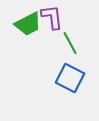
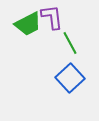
blue square: rotated 20 degrees clockwise
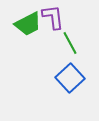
purple L-shape: moved 1 px right
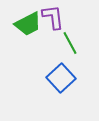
blue square: moved 9 px left
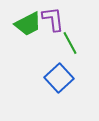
purple L-shape: moved 2 px down
blue square: moved 2 px left
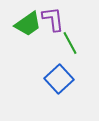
green trapezoid: rotated 8 degrees counterclockwise
blue square: moved 1 px down
